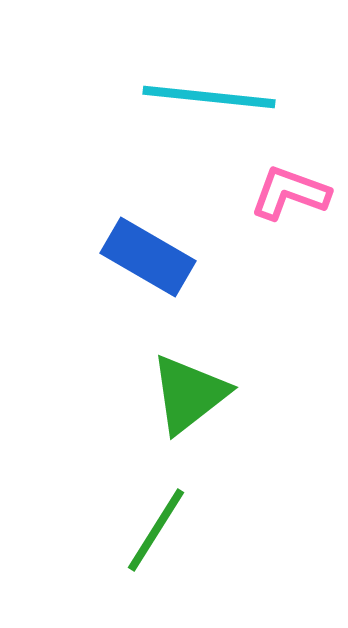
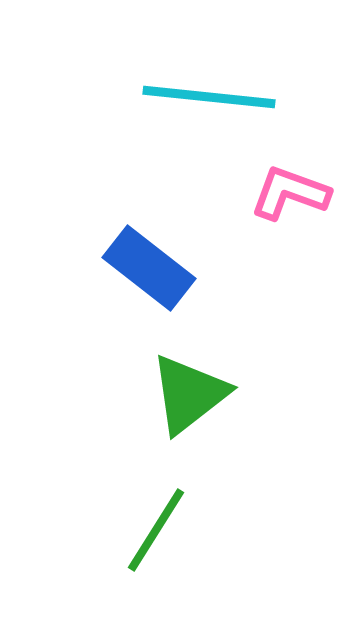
blue rectangle: moved 1 px right, 11 px down; rotated 8 degrees clockwise
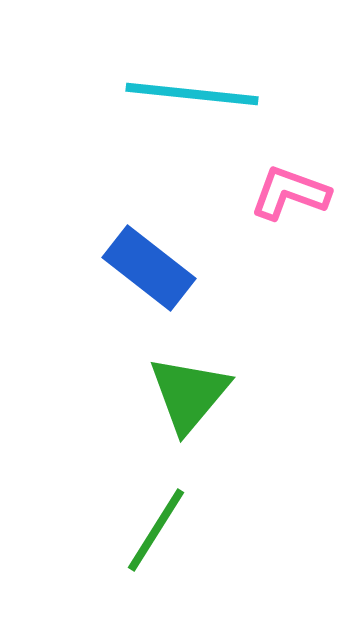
cyan line: moved 17 px left, 3 px up
green triangle: rotated 12 degrees counterclockwise
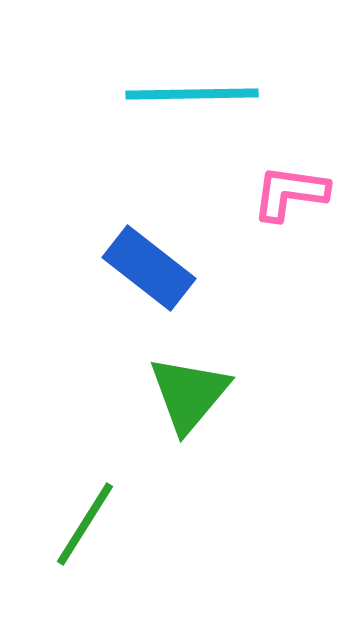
cyan line: rotated 7 degrees counterclockwise
pink L-shape: rotated 12 degrees counterclockwise
green line: moved 71 px left, 6 px up
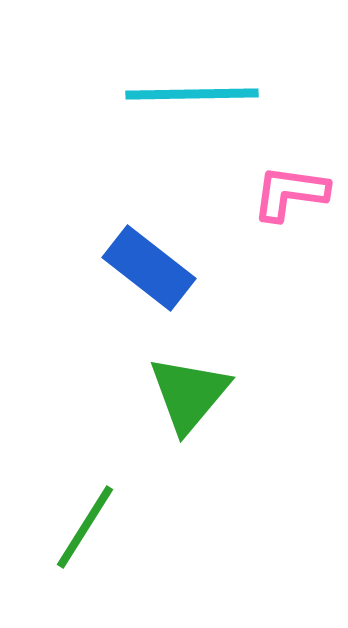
green line: moved 3 px down
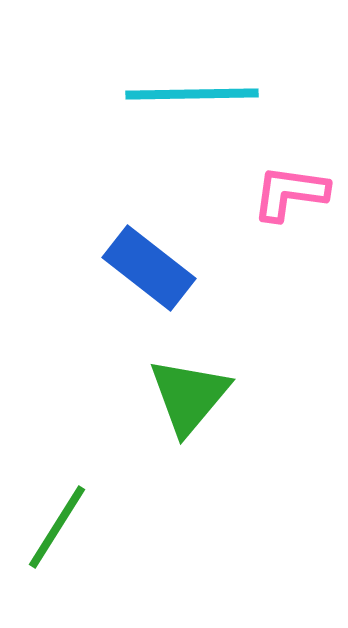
green triangle: moved 2 px down
green line: moved 28 px left
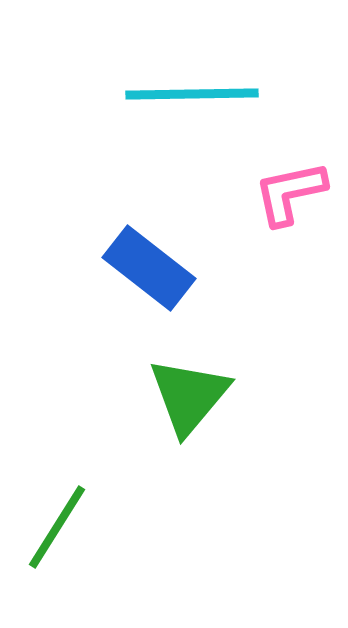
pink L-shape: rotated 20 degrees counterclockwise
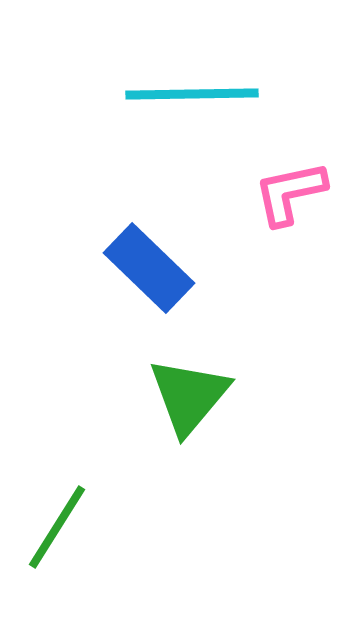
blue rectangle: rotated 6 degrees clockwise
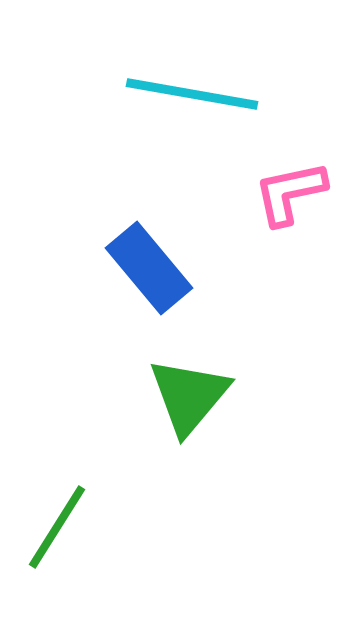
cyan line: rotated 11 degrees clockwise
blue rectangle: rotated 6 degrees clockwise
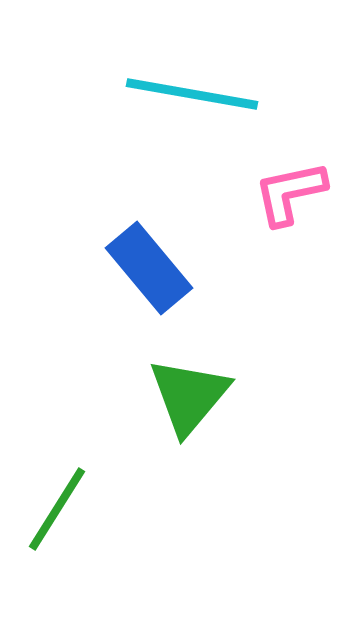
green line: moved 18 px up
